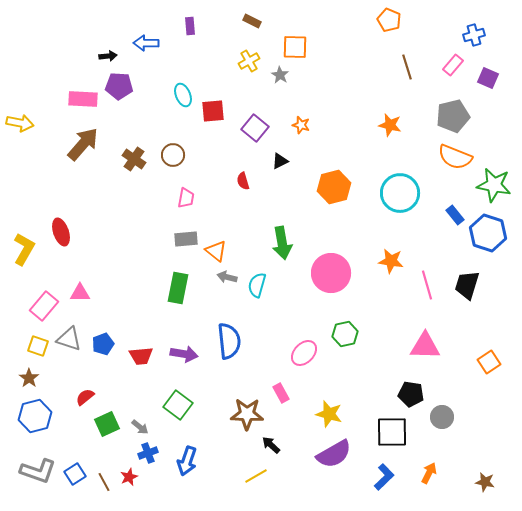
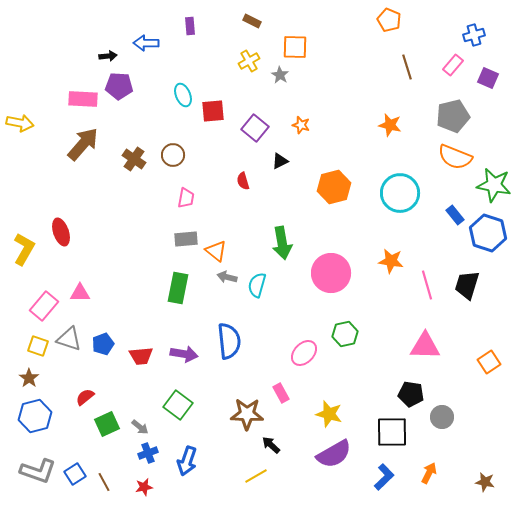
red star at (129, 477): moved 15 px right, 10 px down; rotated 12 degrees clockwise
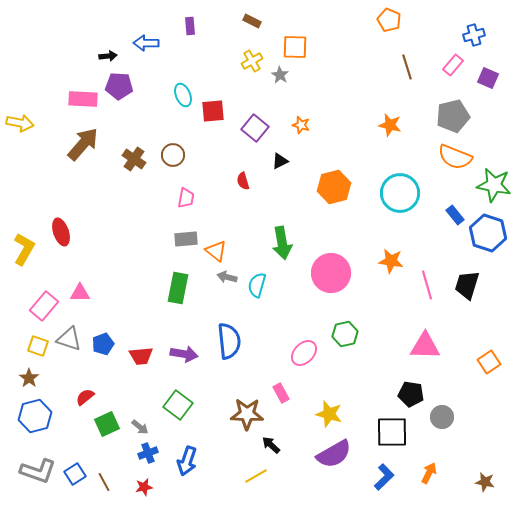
yellow cross at (249, 61): moved 3 px right
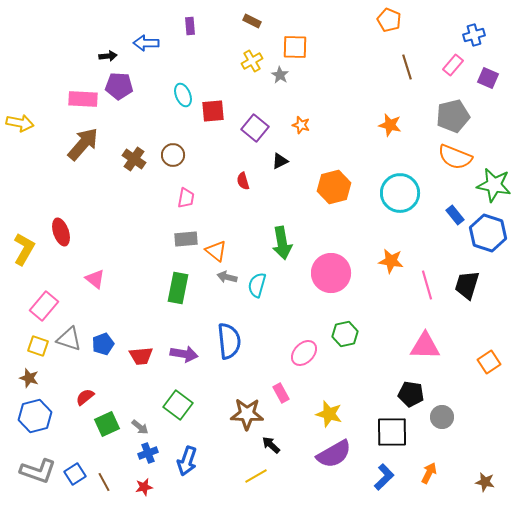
pink triangle at (80, 293): moved 15 px right, 14 px up; rotated 40 degrees clockwise
brown star at (29, 378): rotated 18 degrees counterclockwise
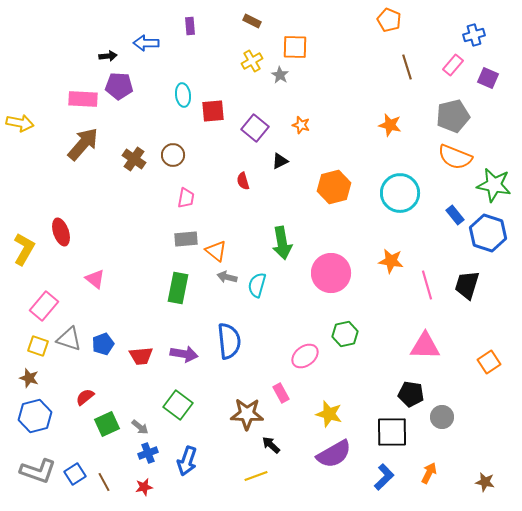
cyan ellipse at (183, 95): rotated 15 degrees clockwise
pink ellipse at (304, 353): moved 1 px right, 3 px down; rotated 8 degrees clockwise
yellow line at (256, 476): rotated 10 degrees clockwise
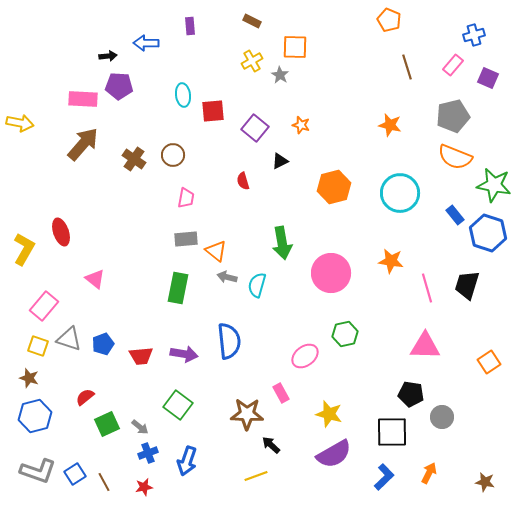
pink line at (427, 285): moved 3 px down
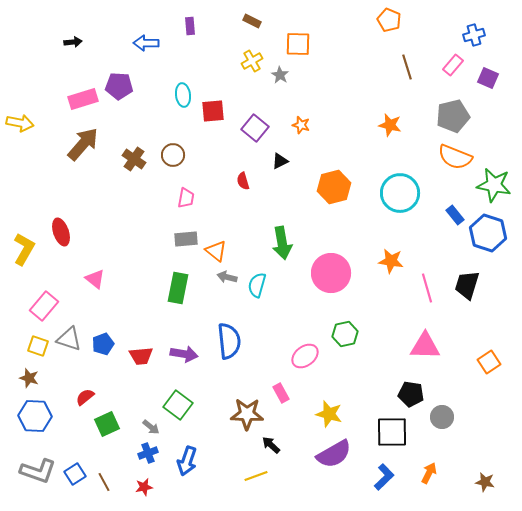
orange square at (295, 47): moved 3 px right, 3 px up
black arrow at (108, 56): moved 35 px left, 14 px up
pink rectangle at (83, 99): rotated 20 degrees counterclockwise
blue hexagon at (35, 416): rotated 16 degrees clockwise
gray arrow at (140, 427): moved 11 px right
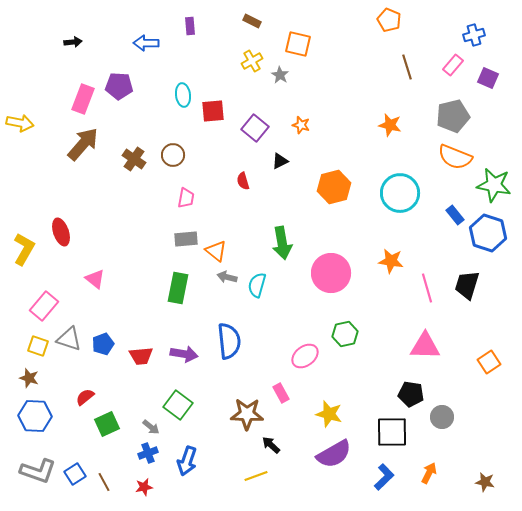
orange square at (298, 44): rotated 12 degrees clockwise
pink rectangle at (83, 99): rotated 52 degrees counterclockwise
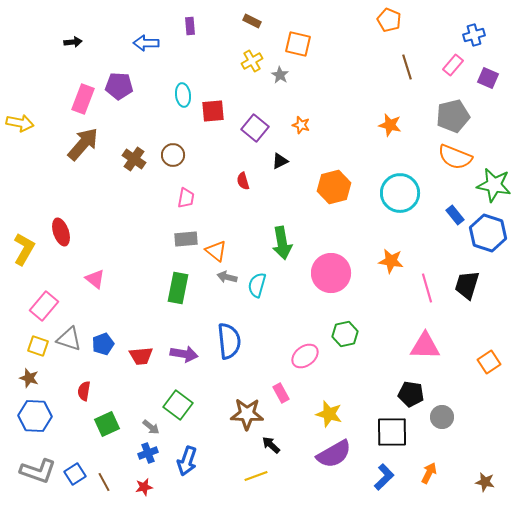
red semicircle at (85, 397): moved 1 px left, 6 px up; rotated 42 degrees counterclockwise
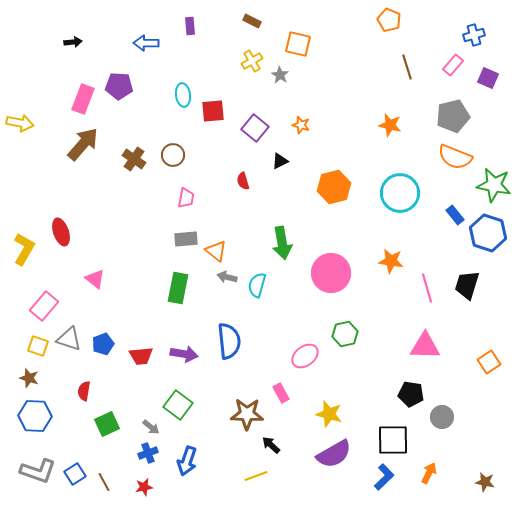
black square at (392, 432): moved 1 px right, 8 px down
